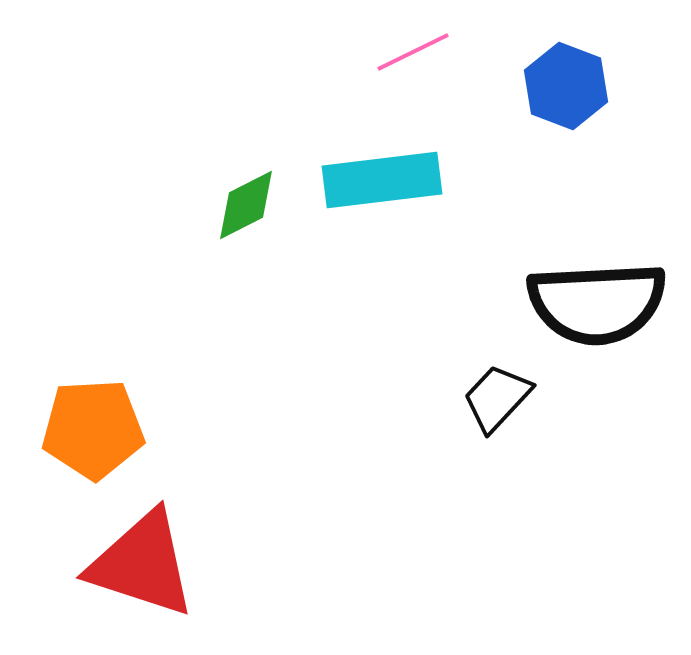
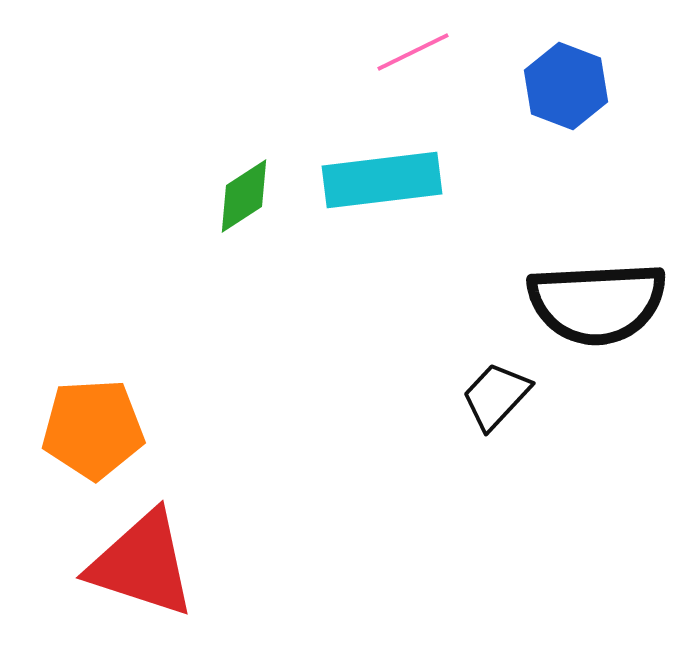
green diamond: moved 2 px left, 9 px up; rotated 6 degrees counterclockwise
black trapezoid: moved 1 px left, 2 px up
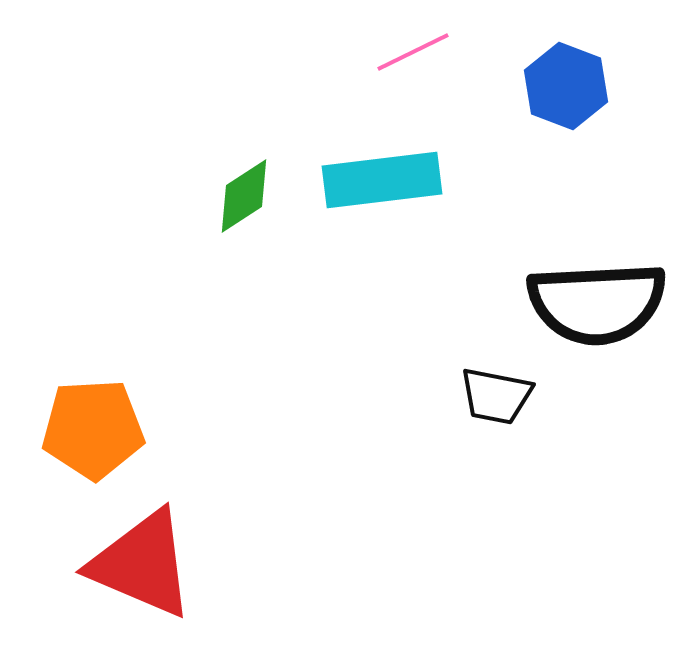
black trapezoid: rotated 122 degrees counterclockwise
red triangle: rotated 5 degrees clockwise
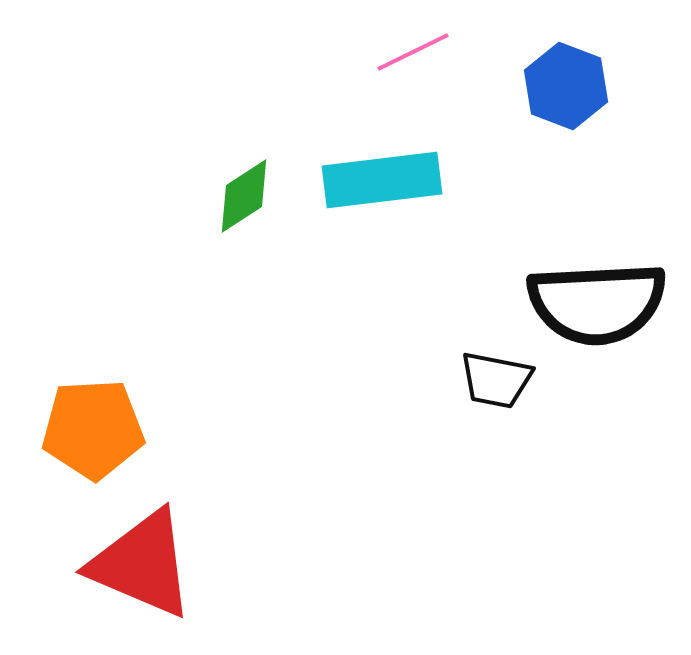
black trapezoid: moved 16 px up
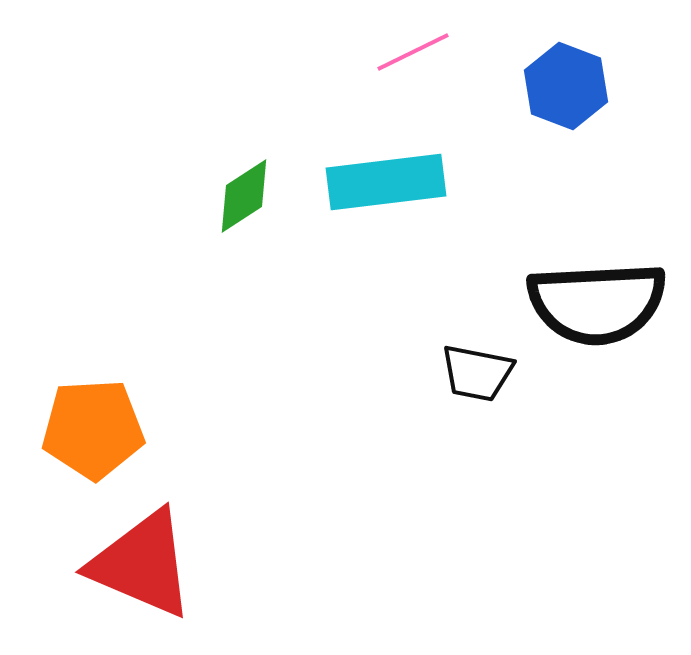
cyan rectangle: moved 4 px right, 2 px down
black trapezoid: moved 19 px left, 7 px up
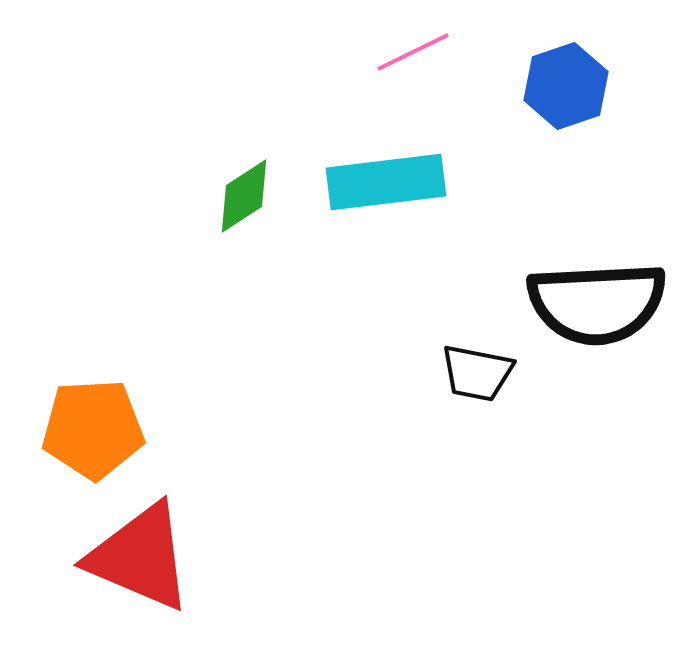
blue hexagon: rotated 20 degrees clockwise
red triangle: moved 2 px left, 7 px up
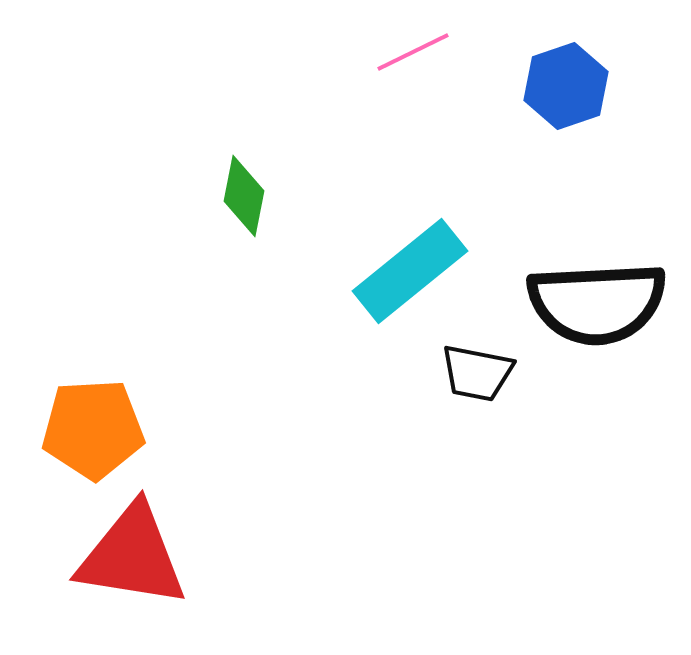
cyan rectangle: moved 24 px right, 89 px down; rotated 32 degrees counterclockwise
green diamond: rotated 46 degrees counterclockwise
red triangle: moved 8 px left, 1 px up; rotated 14 degrees counterclockwise
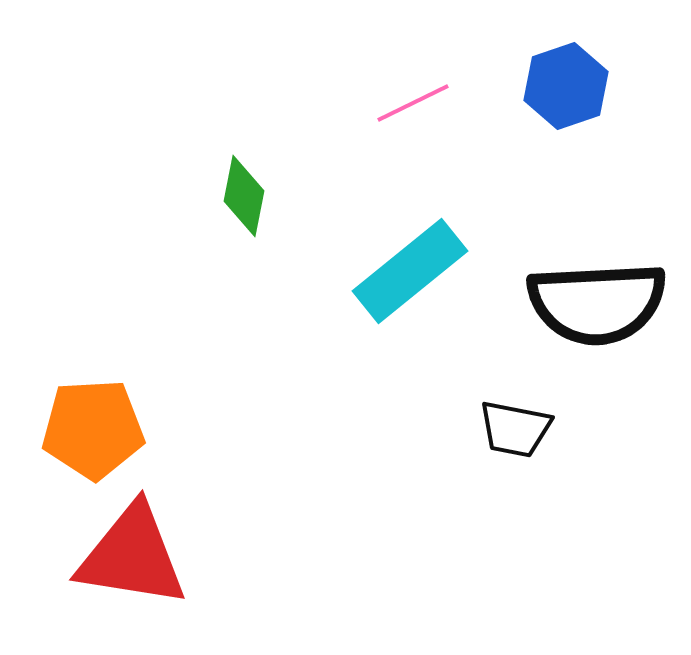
pink line: moved 51 px down
black trapezoid: moved 38 px right, 56 px down
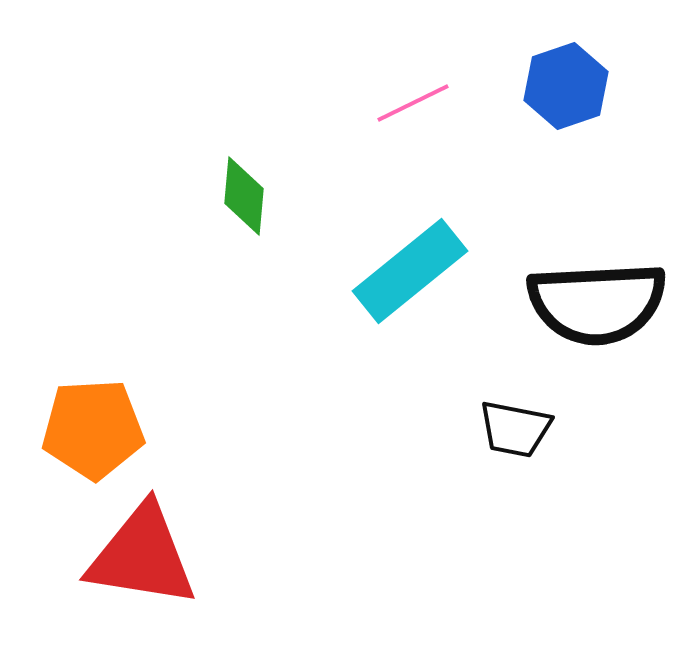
green diamond: rotated 6 degrees counterclockwise
red triangle: moved 10 px right
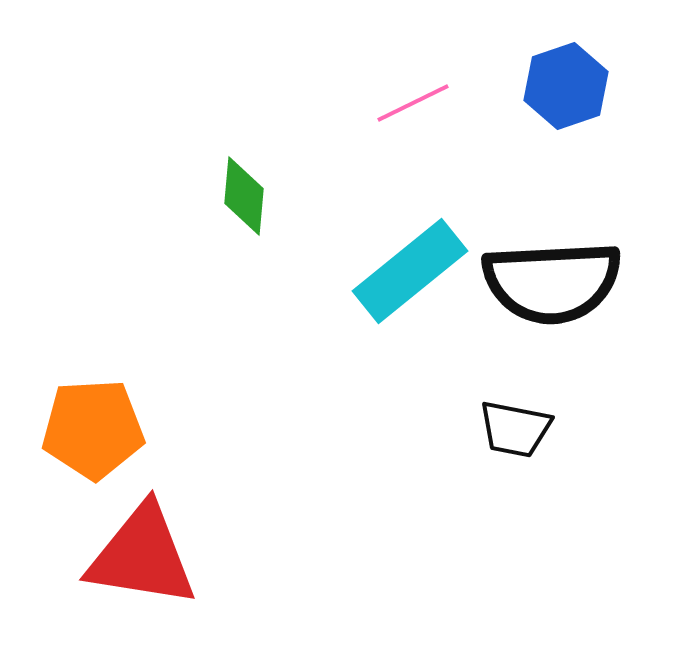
black semicircle: moved 45 px left, 21 px up
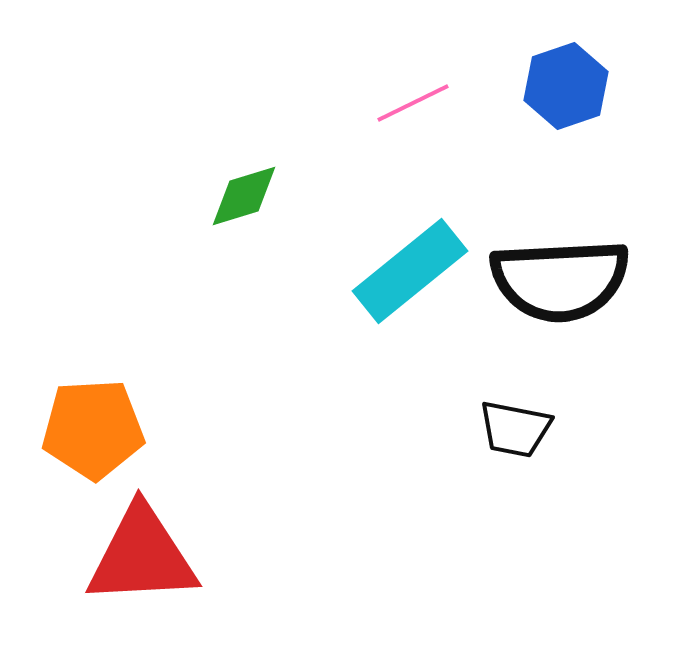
green diamond: rotated 68 degrees clockwise
black semicircle: moved 8 px right, 2 px up
red triangle: rotated 12 degrees counterclockwise
